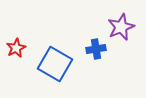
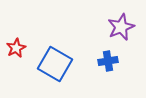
blue cross: moved 12 px right, 12 px down
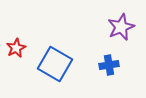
blue cross: moved 1 px right, 4 px down
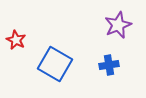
purple star: moved 3 px left, 2 px up
red star: moved 8 px up; rotated 18 degrees counterclockwise
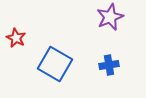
purple star: moved 8 px left, 8 px up
red star: moved 2 px up
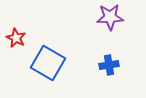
purple star: rotated 20 degrees clockwise
blue square: moved 7 px left, 1 px up
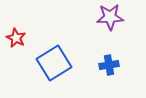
blue square: moved 6 px right; rotated 28 degrees clockwise
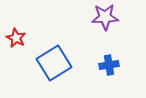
purple star: moved 5 px left
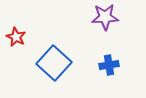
red star: moved 1 px up
blue square: rotated 16 degrees counterclockwise
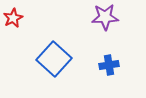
red star: moved 3 px left, 19 px up; rotated 18 degrees clockwise
blue square: moved 4 px up
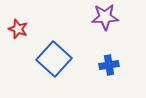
red star: moved 5 px right, 11 px down; rotated 24 degrees counterclockwise
